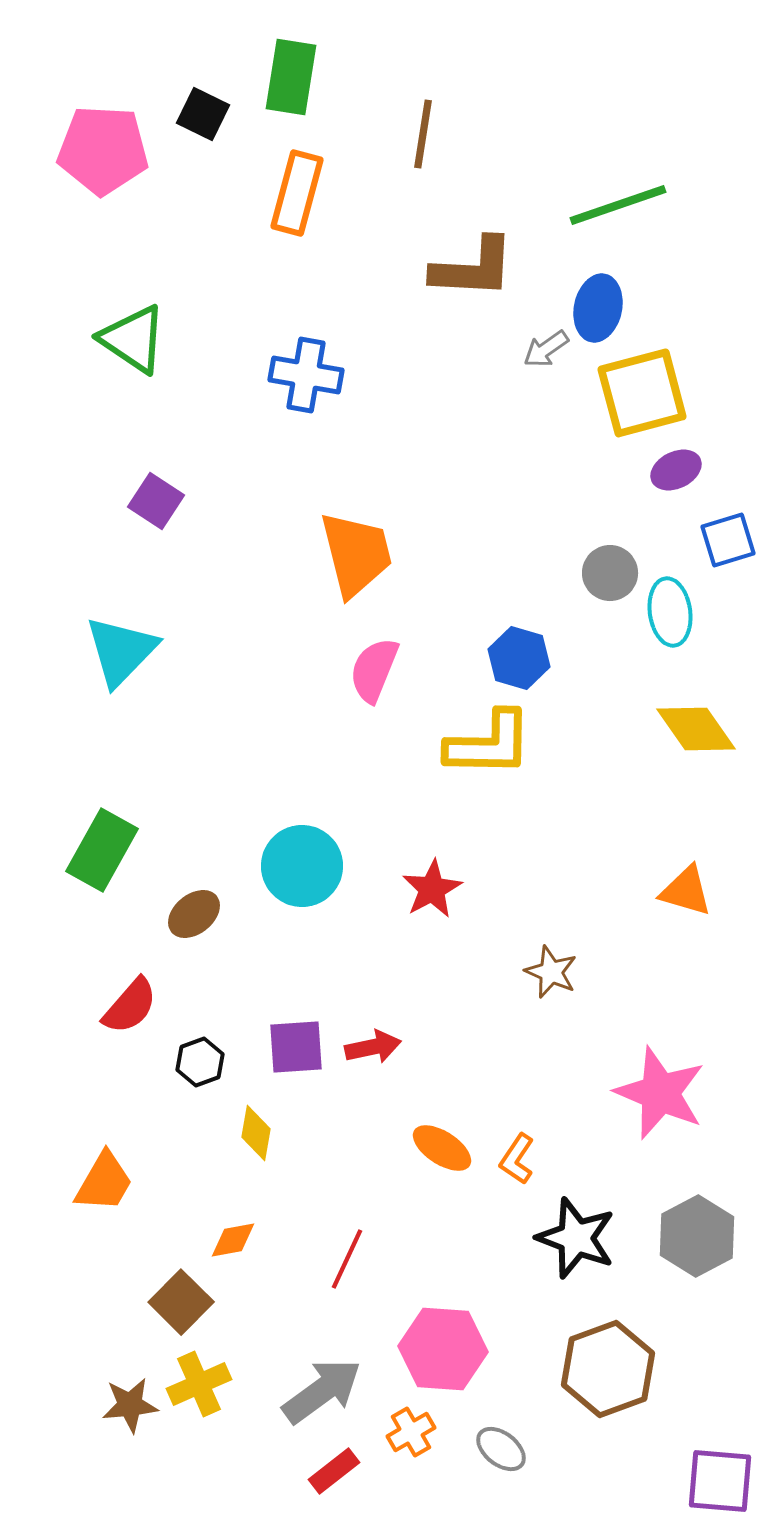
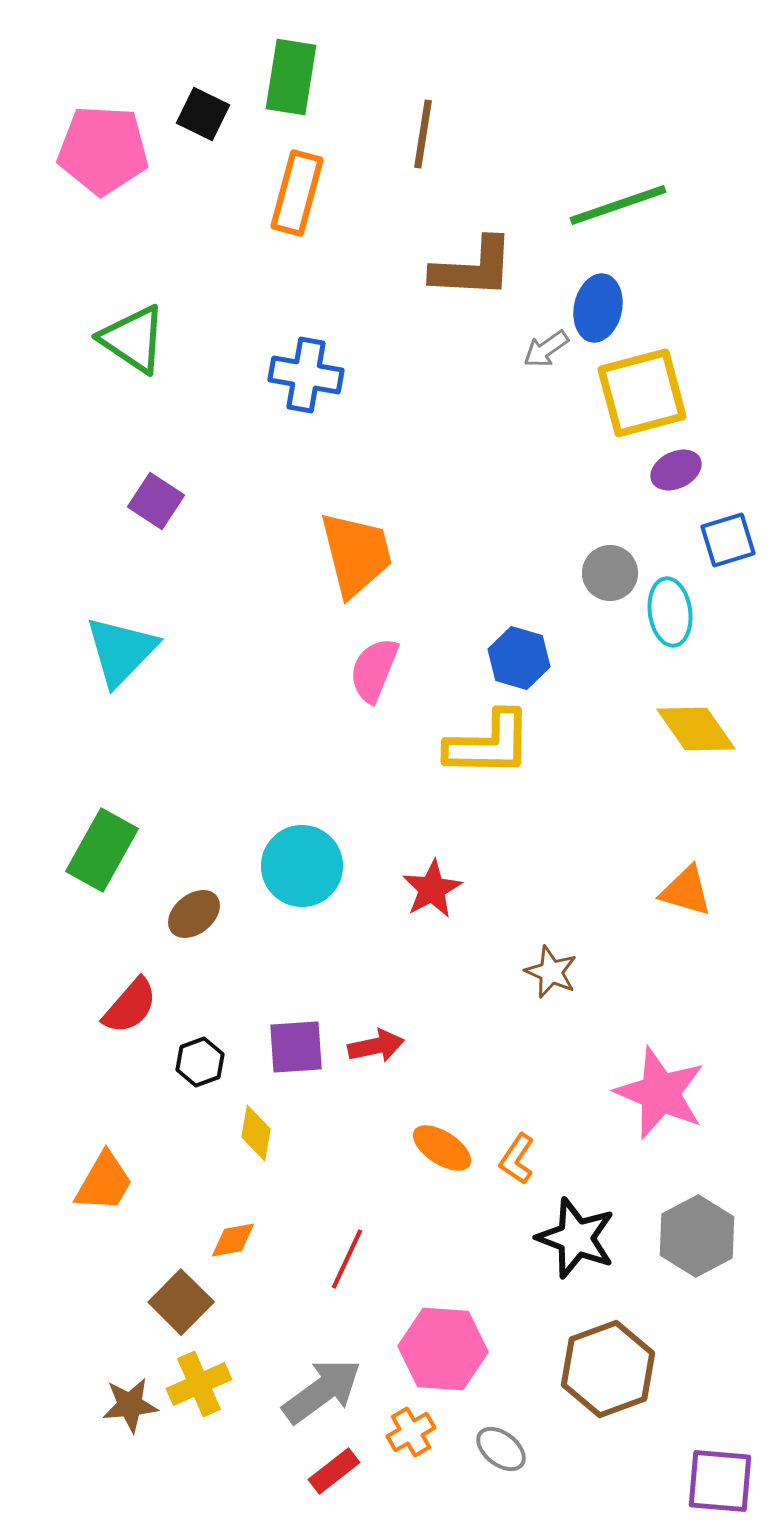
red arrow at (373, 1047): moved 3 px right, 1 px up
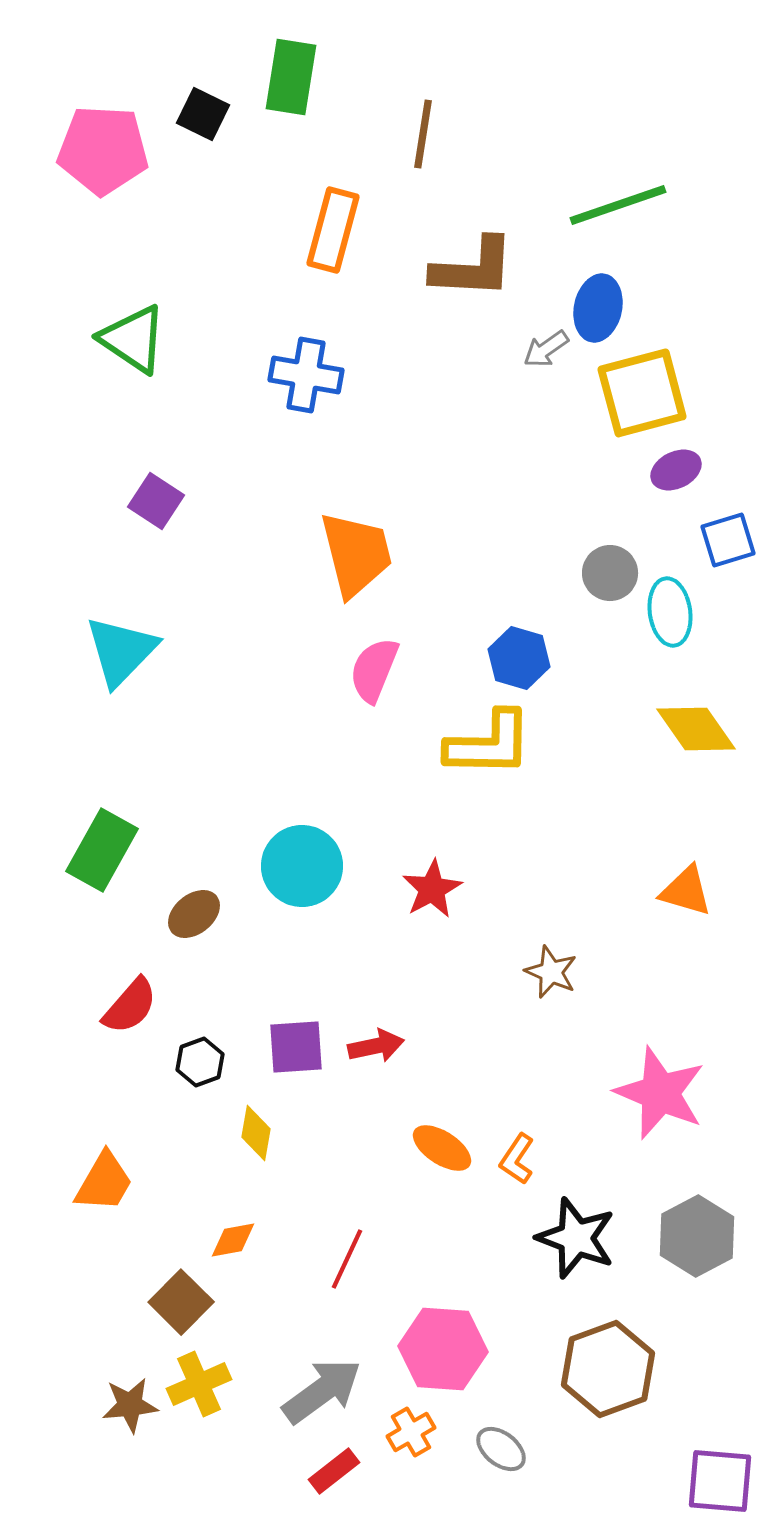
orange rectangle at (297, 193): moved 36 px right, 37 px down
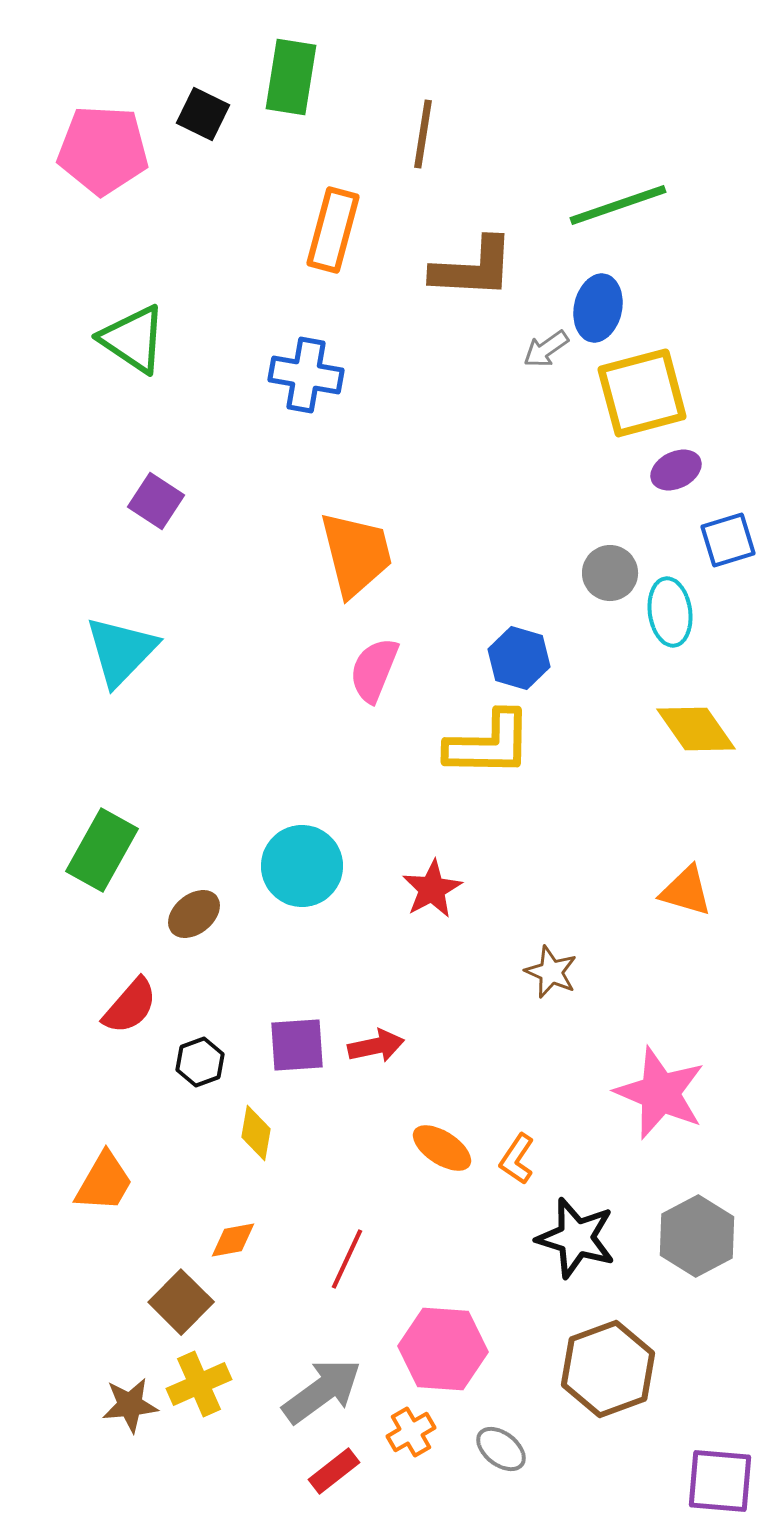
purple square at (296, 1047): moved 1 px right, 2 px up
black star at (576, 1238): rotated 4 degrees counterclockwise
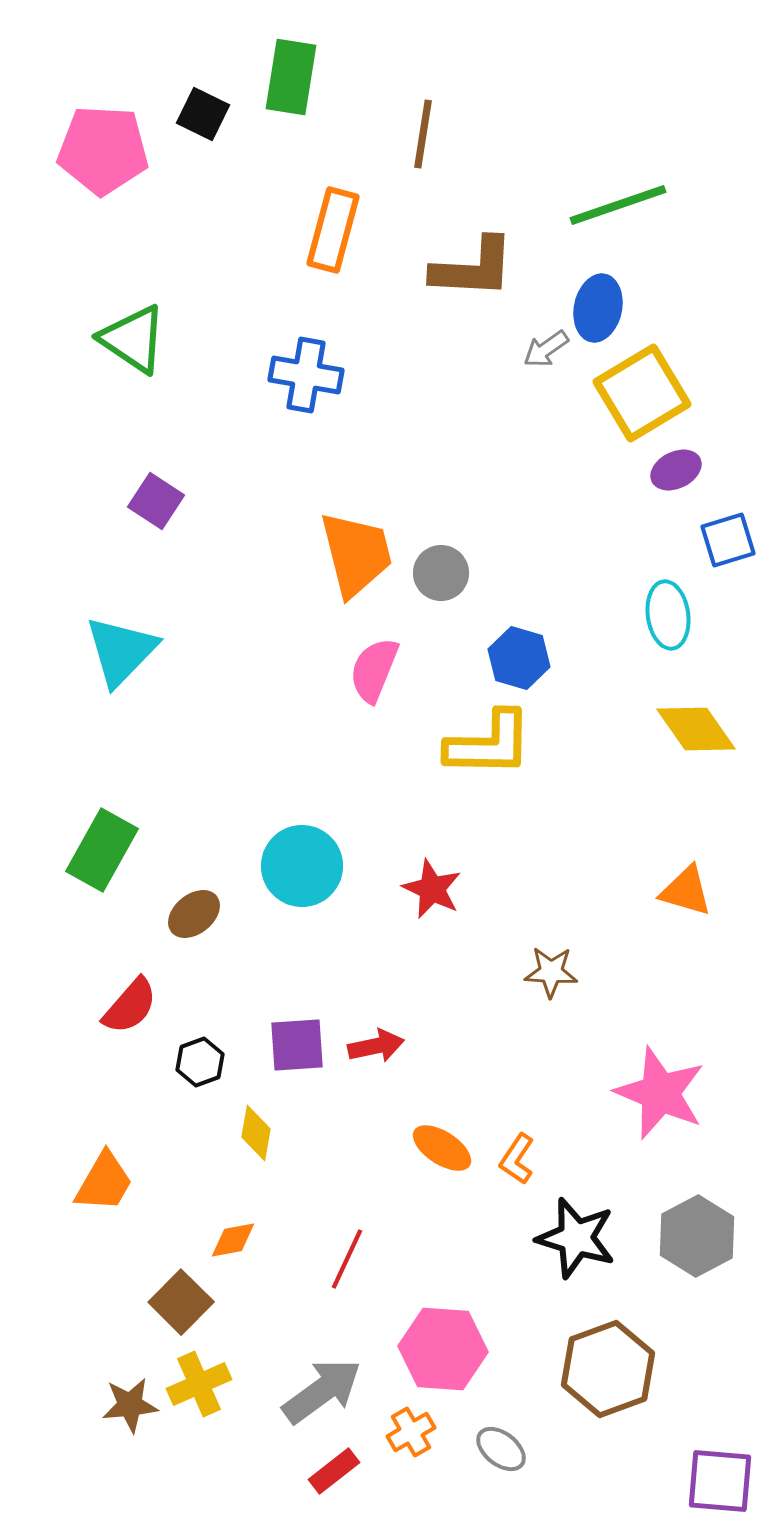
yellow square at (642, 393): rotated 16 degrees counterclockwise
gray circle at (610, 573): moved 169 px left
cyan ellipse at (670, 612): moved 2 px left, 3 px down
red star at (432, 889): rotated 18 degrees counterclockwise
brown star at (551, 972): rotated 20 degrees counterclockwise
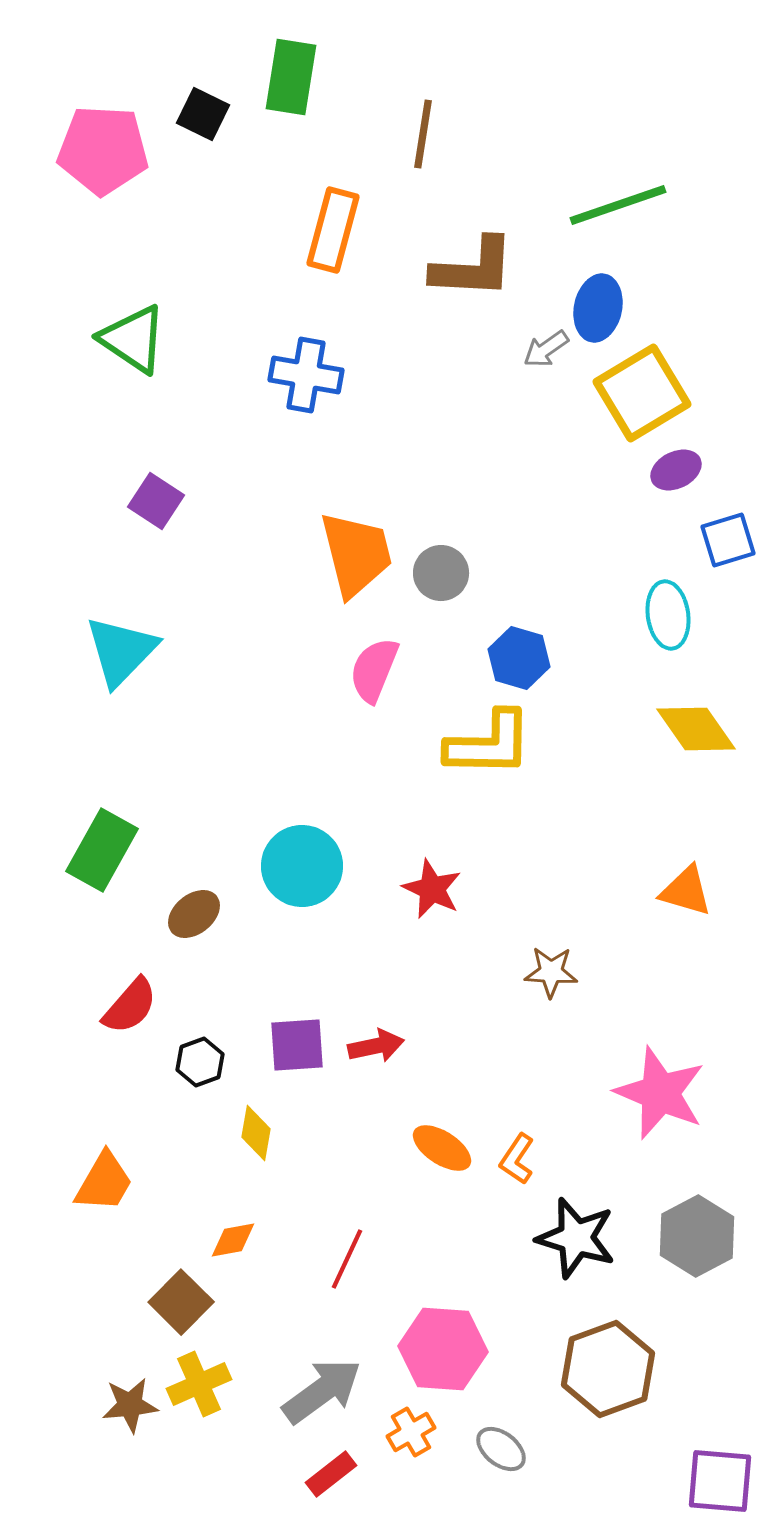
red rectangle at (334, 1471): moved 3 px left, 3 px down
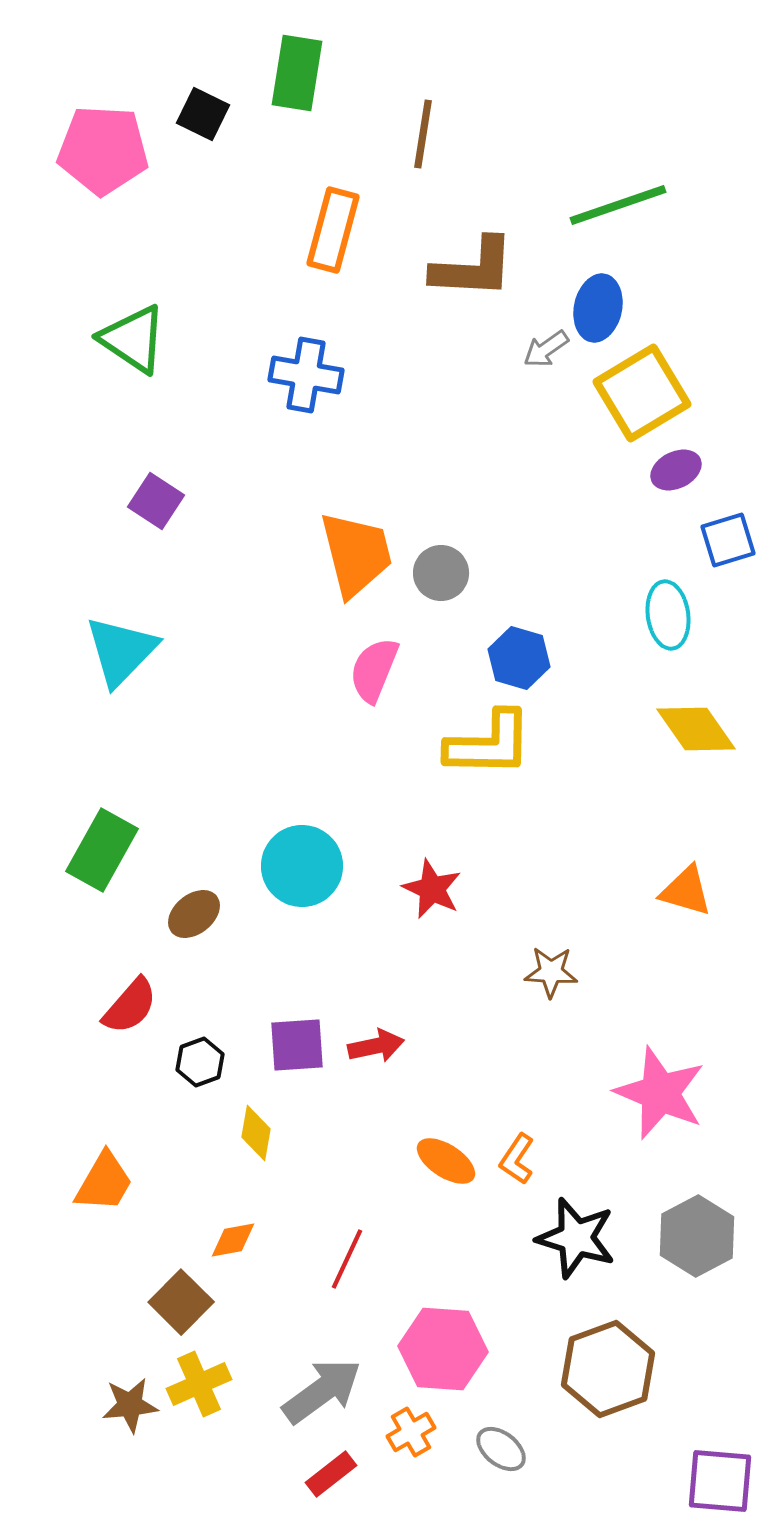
green rectangle at (291, 77): moved 6 px right, 4 px up
orange ellipse at (442, 1148): moved 4 px right, 13 px down
